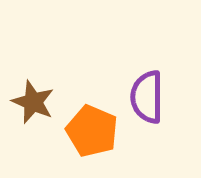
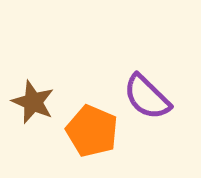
purple semicircle: rotated 46 degrees counterclockwise
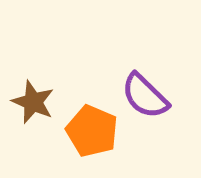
purple semicircle: moved 2 px left, 1 px up
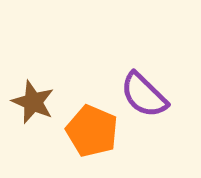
purple semicircle: moved 1 px left, 1 px up
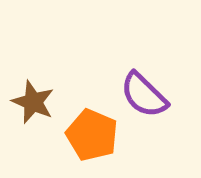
orange pentagon: moved 4 px down
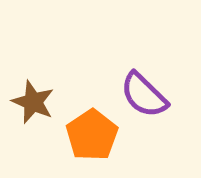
orange pentagon: rotated 15 degrees clockwise
